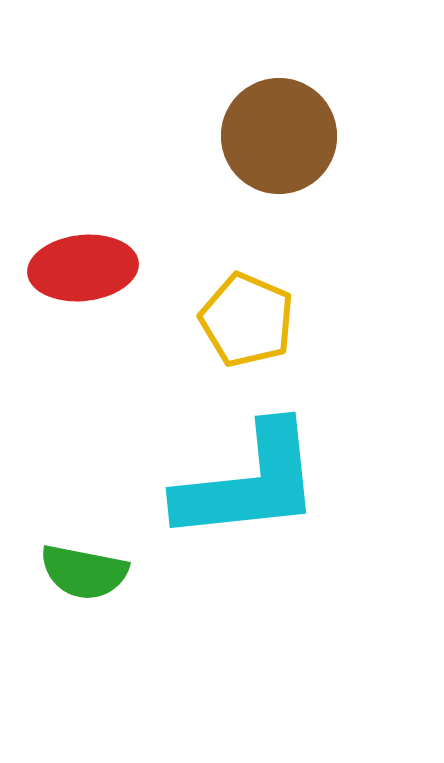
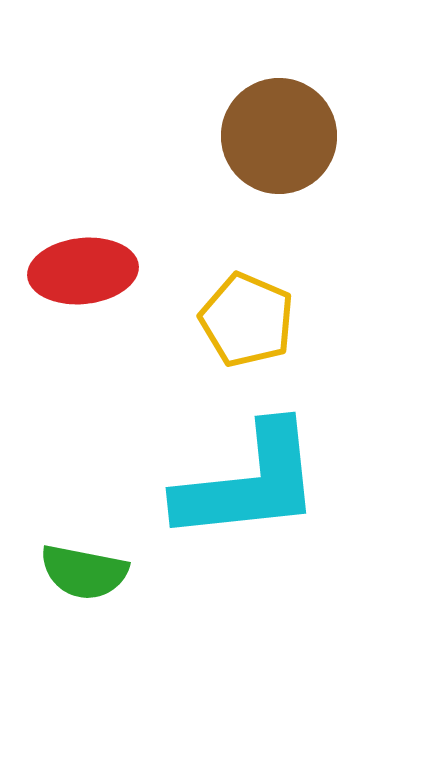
red ellipse: moved 3 px down
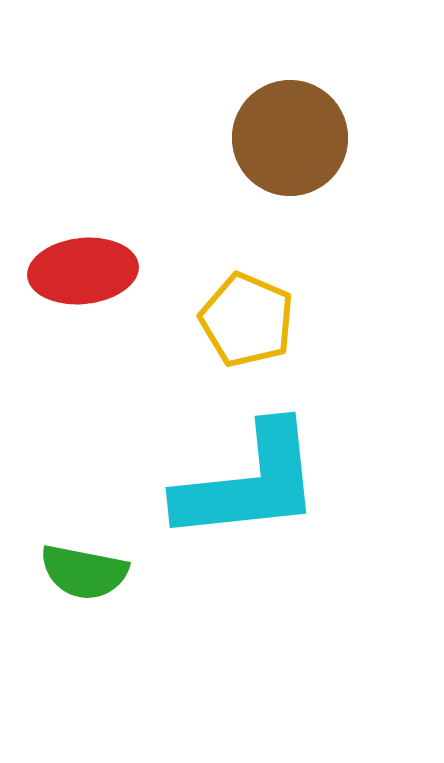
brown circle: moved 11 px right, 2 px down
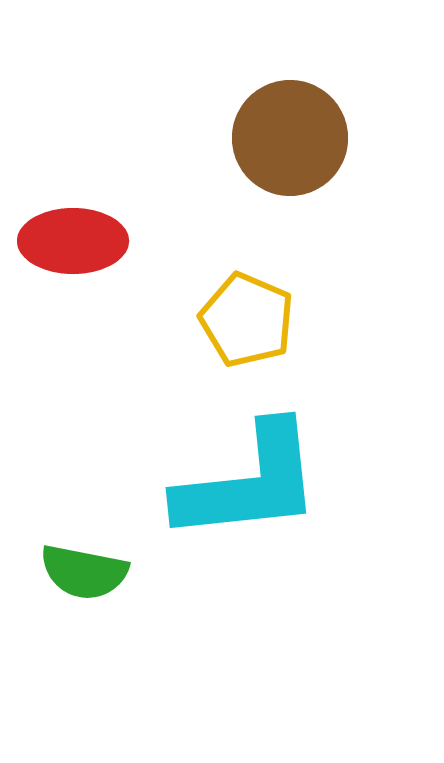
red ellipse: moved 10 px left, 30 px up; rotated 6 degrees clockwise
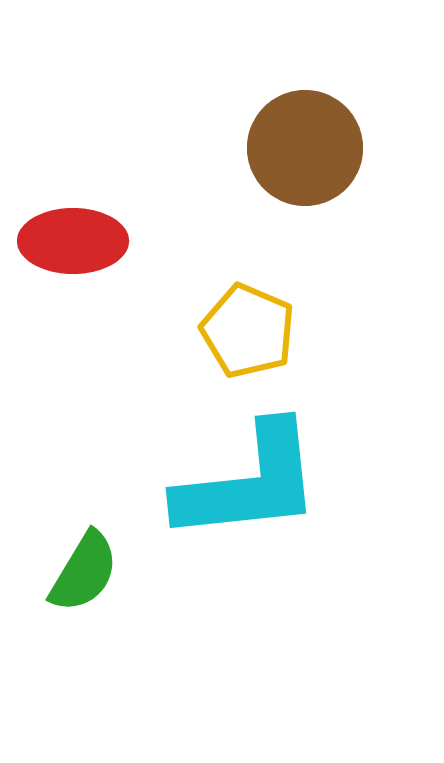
brown circle: moved 15 px right, 10 px down
yellow pentagon: moved 1 px right, 11 px down
green semicircle: rotated 70 degrees counterclockwise
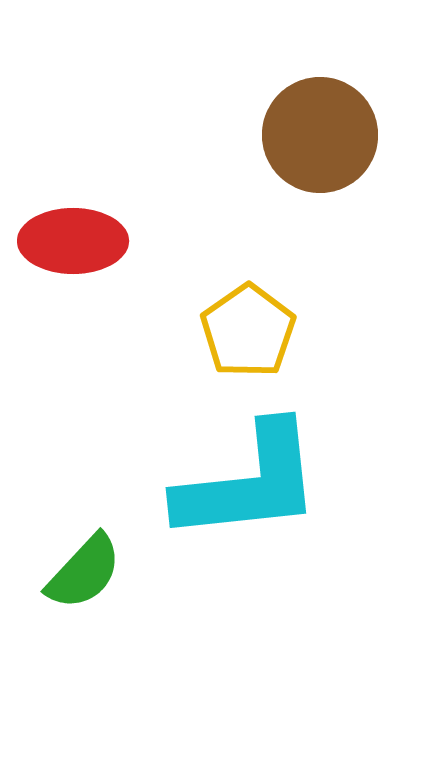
brown circle: moved 15 px right, 13 px up
yellow pentagon: rotated 14 degrees clockwise
green semicircle: rotated 12 degrees clockwise
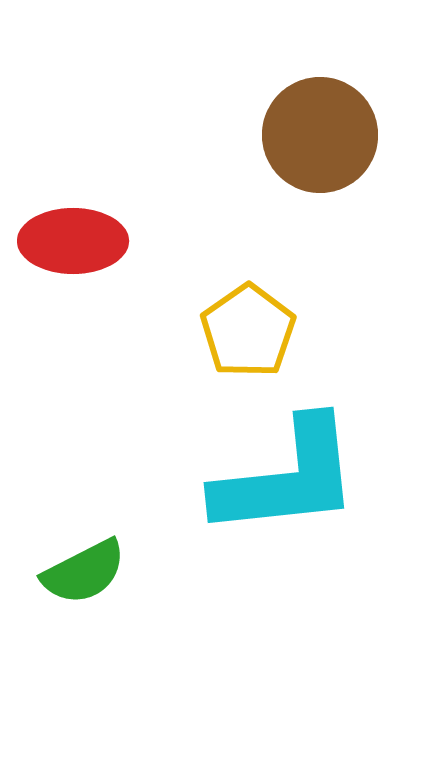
cyan L-shape: moved 38 px right, 5 px up
green semicircle: rotated 20 degrees clockwise
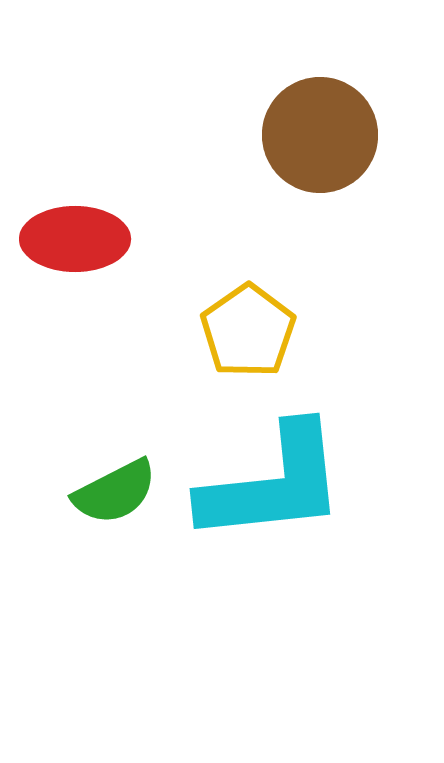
red ellipse: moved 2 px right, 2 px up
cyan L-shape: moved 14 px left, 6 px down
green semicircle: moved 31 px right, 80 px up
